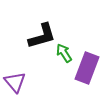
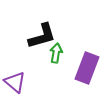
green arrow: moved 8 px left; rotated 42 degrees clockwise
purple triangle: rotated 10 degrees counterclockwise
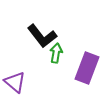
black L-shape: rotated 68 degrees clockwise
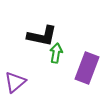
black L-shape: rotated 40 degrees counterclockwise
purple triangle: rotated 40 degrees clockwise
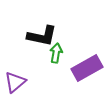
purple rectangle: rotated 40 degrees clockwise
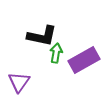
purple rectangle: moved 3 px left, 8 px up
purple triangle: moved 4 px right; rotated 15 degrees counterclockwise
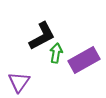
black L-shape: rotated 40 degrees counterclockwise
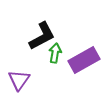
green arrow: moved 1 px left
purple triangle: moved 2 px up
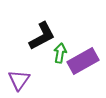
green arrow: moved 5 px right
purple rectangle: moved 1 px left, 1 px down
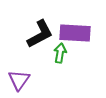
black L-shape: moved 2 px left, 2 px up
purple rectangle: moved 8 px left, 28 px up; rotated 32 degrees clockwise
